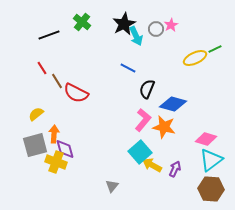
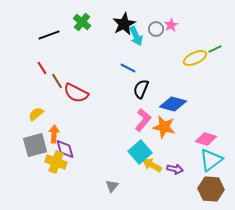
black semicircle: moved 6 px left
purple arrow: rotated 77 degrees clockwise
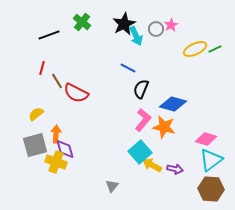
yellow ellipse: moved 9 px up
red line: rotated 48 degrees clockwise
orange arrow: moved 2 px right
